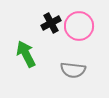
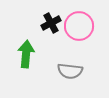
green arrow: rotated 32 degrees clockwise
gray semicircle: moved 3 px left, 1 px down
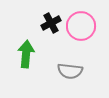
pink circle: moved 2 px right
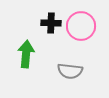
black cross: rotated 30 degrees clockwise
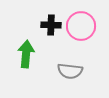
black cross: moved 2 px down
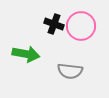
black cross: moved 3 px right, 1 px up; rotated 18 degrees clockwise
green arrow: rotated 96 degrees clockwise
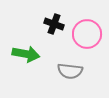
pink circle: moved 6 px right, 8 px down
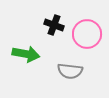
black cross: moved 1 px down
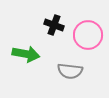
pink circle: moved 1 px right, 1 px down
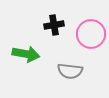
black cross: rotated 30 degrees counterclockwise
pink circle: moved 3 px right, 1 px up
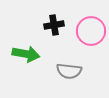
pink circle: moved 3 px up
gray semicircle: moved 1 px left
